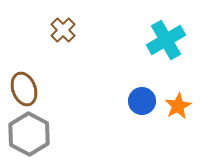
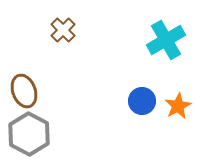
brown ellipse: moved 2 px down
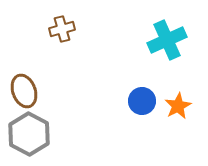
brown cross: moved 1 px left, 1 px up; rotated 30 degrees clockwise
cyan cross: moved 1 px right; rotated 6 degrees clockwise
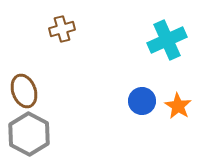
orange star: rotated 12 degrees counterclockwise
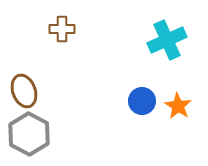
brown cross: rotated 15 degrees clockwise
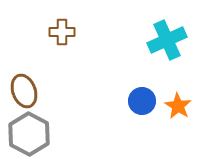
brown cross: moved 3 px down
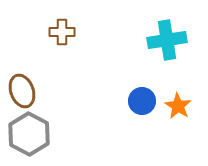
cyan cross: rotated 15 degrees clockwise
brown ellipse: moved 2 px left
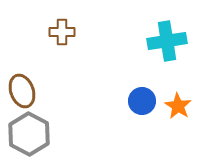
cyan cross: moved 1 px down
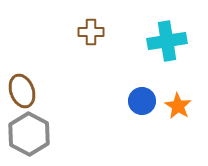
brown cross: moved 29 px right
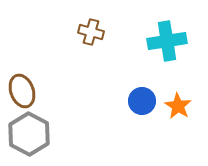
brown cross: rotated 15 degrees clockwise
